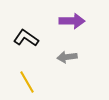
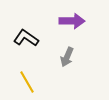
gray arrow: rotated 60 degrees counterclockwise
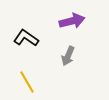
purple arrow: rotated 15 degrees counterclockwise
gray arrow: moved 1 px right, 1 px up
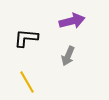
black L-shape: rotated 30 degrees counterclockwise
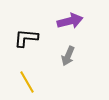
purple arrow: moved 2 px left
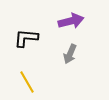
purple arrow: moved 1 px right
gray arrow: moved 2 px right, 2 px up
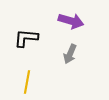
purple arrow: rotated 30 degrees clockwise
yellow line: rotated 40 degrees clockwise
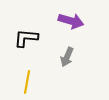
gray arrow: moved 3 px left, 3 px down
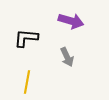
gray arrow: rotated 48 degrees counterclockwise
